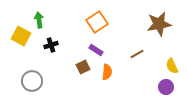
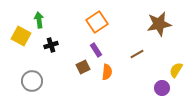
purple rectangle: rotated 24 degrees clockwise
yellow semicircle: moved 4 px right, 4 px down; rotated 56 degrees clockwise
purple circle: moved 4 px left, 1 px down
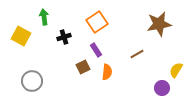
green arrow: moved 5 px right, 3 px up
black cross: moved 13 px right, 8 px up
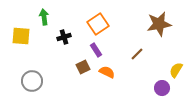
orange square: moved 1 px right, 2 px down
yellow square: rotated 24 degrees counterclockwise
brown line: rotated 16 degrees counterclockwise
orange semicircle: rotated 70 degrees counterclockwise
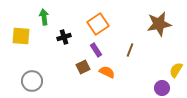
brown line: moved 7 px left, 4 px up; rotated 24 degrees counterclockwise
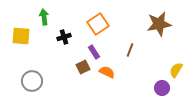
purple rectangle: moved 2 px left, 2 px down
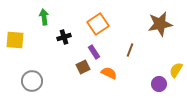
brown star: moved 1 px right
yellow square: moved 6 px left, 4 px down
orange semicircle: moved 2 px right, 1 px down
purple circle: moved 3 px left, 4 px up
